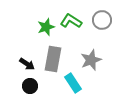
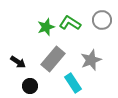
green L-shape: moved 1 px left, 2 px down
gray rectangle: rotated 30 degrees clockwise
black arrow: moved 9 px left, 2 px up
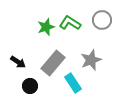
gray rectangle: moved 4 px down
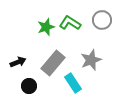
black arrow: rotated 56 degrees counterclockwise
black circle: moved 1 px left
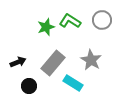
green L-shape: moved 2 px up
gray star: rotated 20 degrees counterclockwise
cyan rectangle: rotated 24 degrees counterclockwise
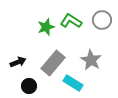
green L-shape: moved 1 px right
